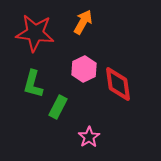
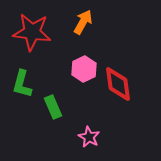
red star: moved 3 px left, 1 px up
green L-shape: moved 11 px left
green rectangle: moved 5 px left; rotated 50 degrees counterclockwise
pink star: rotated 10 degrees counterclockwise
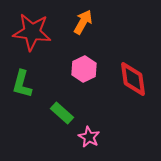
red diamond: moved 15 px right, 5 px up
green rectangle: moved 9 px right, 6 px down; rotated 25 degrees counterclockwise
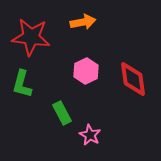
orange arrow: rotated 50 degrees clockwise
red star: moved 1 px left, 5 px down
pink hexagon: moved 2 px right, 2 px down
green rectangle: rotated 20 degrees clockwise
pink star: moved 1 px right, 2 px up
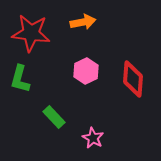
red star: moved 4 px up
red diamond: rotated 12 degrees clockwise
green L-shape: moved 2 px left, 5 px up
green rectangle: moved 8 px left, 4 px down; rotated 15 degrees counterclockwise
pink star: moved 3 px right, 3 px down
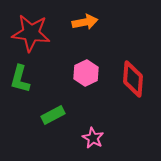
orange arrow: moved 2 px right
pink hexagon: moved 2 px down
green rectangle: moved 1 px left, 2 px up; rotated 75 degrees counterclockwise
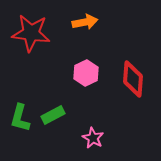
green L-shape: moved 39 px down
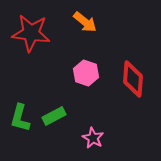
orange arrow: rotated 50 degrees clockwise
pink hexagon: rotated 15 degrees counterclockwise
green rectangle: moved 1 px right, 1 px down
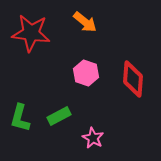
green rectangle: moved 5 px right
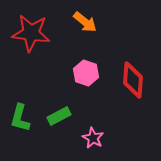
red diamond: moved 1 px down
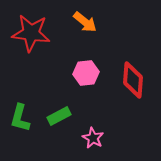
pink hexagon: rotated 25 degrees counterclockwise
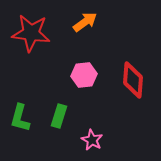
orange arrow: rotated 75 degrees counterclockwise
pink hexagon: moved 2 px left, 2 px down
green rectangle: rotated 45 degrees counterclockwise
pink star: moved 1 px left, 2 px down
